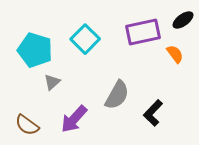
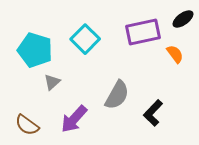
black ellipse: moved 1 px up
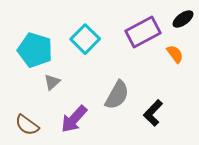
purple rectangle: rotated 16 degrees counterclockwise
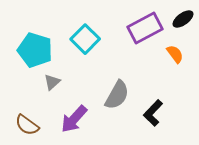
purple rectangle: moved 2 px right, 4 px up
